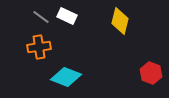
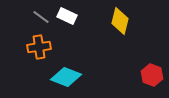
red hexagon: moved 1 px right, 2 px down
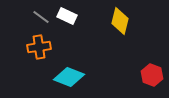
cyan diamond: moved 3 px right
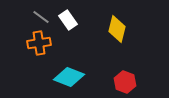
white rectangle: moved 1 px right, 4 px down; rotated 30 degrees clockwise
yellow diamond: moved 3 px left, 8 px down
orange cross: moved 4 px up
red hexagon: moved 27 px left, 7 px down
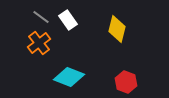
orange cross: rotated 30 degrees counterclockwise
red hexagon: moved 1 px right
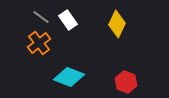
yellow diamond: moved 5 px up; rotated 12 degrees clockwise
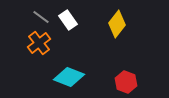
yellow diamond: rotated 12 degrees clockwise
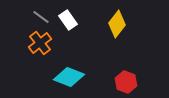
orange cross: moved 1 px right
